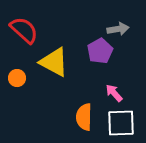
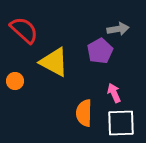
orange circle: moved 2 px left, 3 px down
pink arrow: rotated 18 degrees clockwise
orange semicircle: moved 4 px up
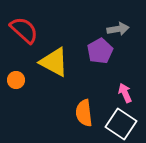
orange circle: moved 1 px right, 1 px up
pink arrow: moved 11 px right
orange semicircle: rotated 8 degrees counterclockwise
white square: moved 1 px down; rotated 36 degrees clockwise
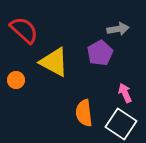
purple pentagon: moved 2 px down
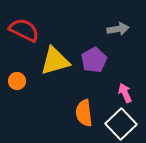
red semicircle: rotated 16 degrees counterclockwise
purple pentagon: moved 6 px left, 7 px down
yellow triangle: moved 1 px right, 1 px up; rotated 44 degrees counterclockwise
orange circle: moved 1 px right, 1 px down
white square: rotated 12 degrees clockwise
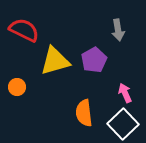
gray arrow: moved 1 px down; rotated 90 degrees clockwise
orange circle: moved 6 px down
white square: moved 2 px right
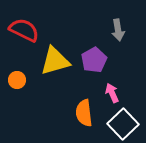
orange circle: moved 7 px up
pink arrow: moved 13 px left
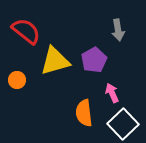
red semicircle: moved 2 px right, 1 px down; rotated 12 degrees clockwise
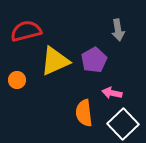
red semicircle: rotated 52 degrees counterclockwise
yellow triangle: rotated 8 degrees counterclockwise
pink arrow: rotated 54 degrees counterclockwise
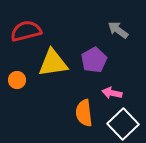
gray arrow: rotated 135 degrees clockwise
yellow triangle: moved 2 px left, 2 px down; rotated 16 degrees clockwise
